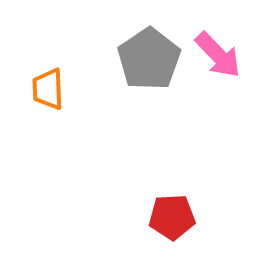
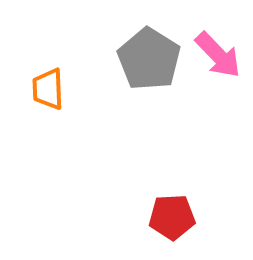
gray pentagon: rotated 6 degrees counterclockwise
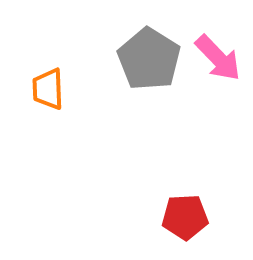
pink arrow: moved 3 px down
red pentagon: moved 13 px right
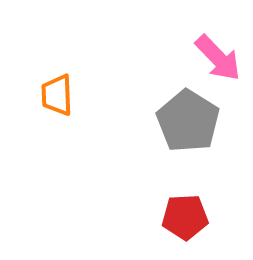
gray pentagon: moved 39 px right, 62 px down
orange trapezoid: moved 9 px right, 6 px down
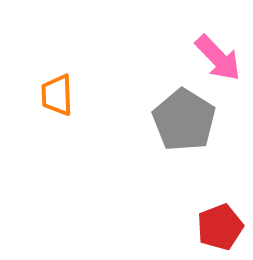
gray pentagon: moved 4 px left, 1 px up
red pentagon: moved 35 px right, 10 px down; rotated 18 degrees counterclockwise
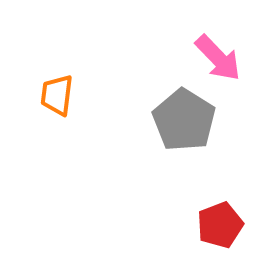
orange trapezoid: rotated 9 degrees clockwise
red pentagon: moved 2 px up
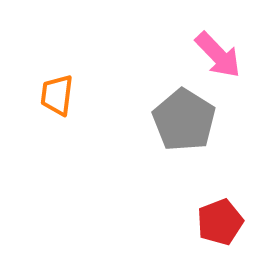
pink arrow: moved 3 px up
red pentagon: moved 3 px up
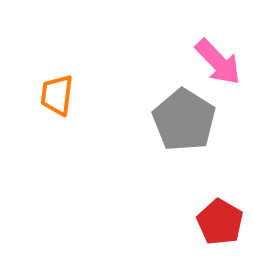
pink arrow: moved 7 px down
red pentagon: rotated 21 degrees counterclockwise
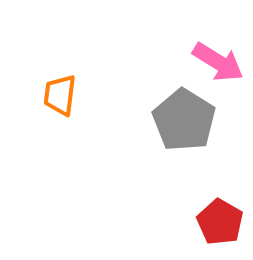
pink arrow: rotated 14 degrees counterclockwise
orange trapezoid: moved 3 px right
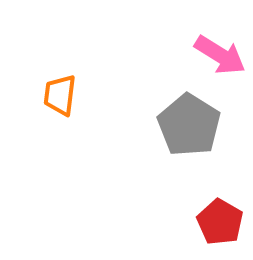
pink arrow: moved 2 px right, 7 px up
gray pentagon: moved 5 px right, 5 px down
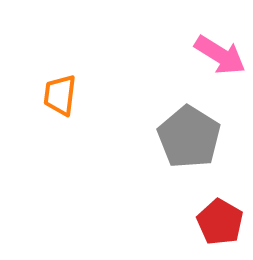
gray pentagon: moved 12 px down
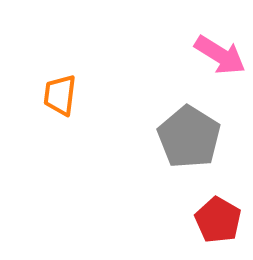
red pentagon: moved 2 px left, 2 px up
